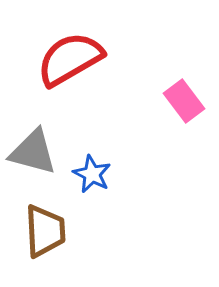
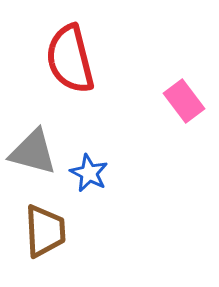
red semicircle: rotated 74 degrees counterclockwise
blue star: moved 3 px left, 1 px up
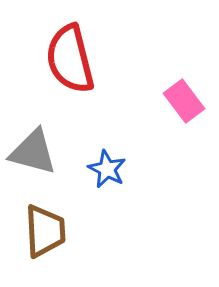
blue star: moved 18 px right, 4 px up
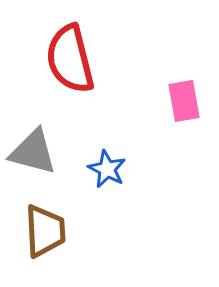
pink rectangle: rotated 27 degrees clockwise
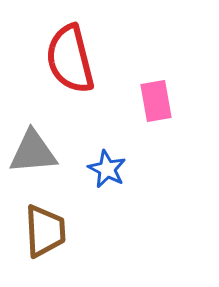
pink rectangle: moved 28 px left
gray triangle: rotated 20 degrees counterclockwise
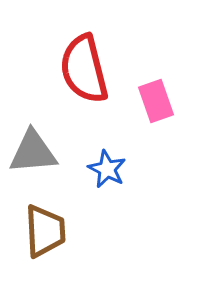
red semicircle: moved 14 px right, 10 px down
pink rectangle: rotated 9 degrees counterclockwise
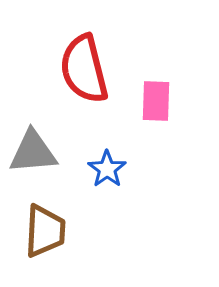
pink rectangle: rotated 21 degrees clockwise
blue star: rotated 9 degrees clockwise
brown trapezoid: rotated 6 degrees clockwise
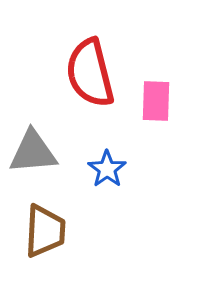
red semicircle: moved 6 px right, 4 px down
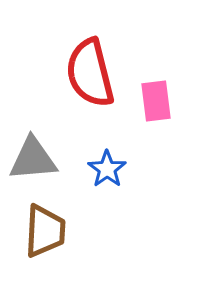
pink rectangle: rotated 9 degrees counterclockwise
gray triangle: moved 7 px down
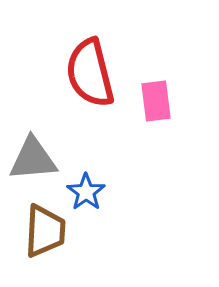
blue star: moved 21 px left, 23 px down
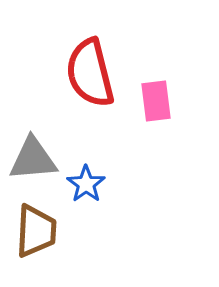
blue star: moved 8 px up
brown trapezoid: moved 9 px left
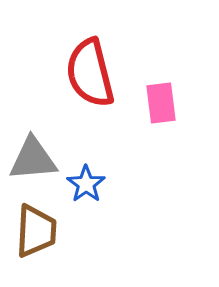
pink rectangle: moved 5 px right, 2 px down
